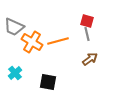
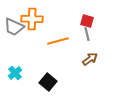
orange cross: moved 23 px up; rotated 30 degrees counterclockwise
black square: rotated 30 degrees clockwise
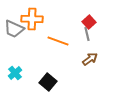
red square: moved 2 px right, 1 px down; rotated 32 degrees clockwise
gray trapezoid: moved 2 px down
orange line: rotated 35 degrees clockwise
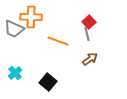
orange cross: moved 1 px left, 2 px up
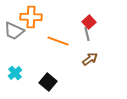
gray trapezoid: moved 2 px down
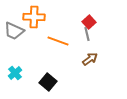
orange cross: moved 3 px right
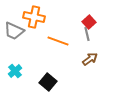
orange cross: rotated 10 degrees clockwise
cyan cross: moved 2 px up
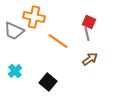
red square: rotated 24 degrees counterclockwise
orange line: rotated 15 degrees clockwise
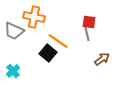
red square: rotated 16 degrees counterclockwise
brown arrow: moved 12 px right
cyan cross: moved 2 px left
black square: moved 29 px up
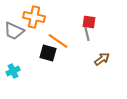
black square: rotated 24 degrees counterclockwise
cyan cross: rotated 16 degrees clockwise
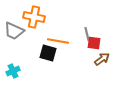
red square: moved 5 px right, 21 px down
orange line: rotated 25 degrees counterclockwise
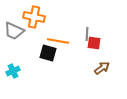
gray line: rotated 16 degrees clockwise
brown arrow: moved 9 px down
